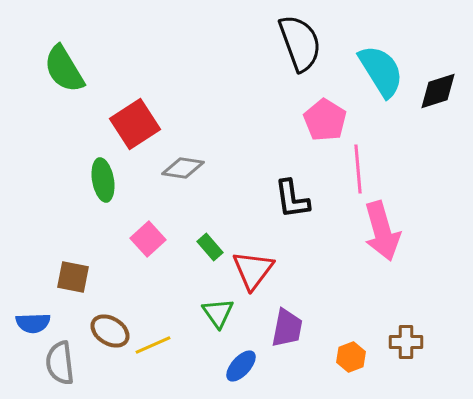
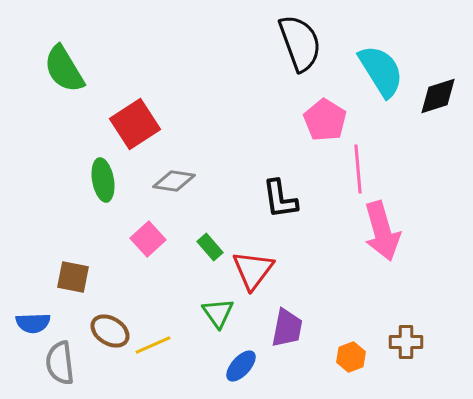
black diamond: moved 5 px down
gray diamond: moved 9 px left, 13 px down
black L-shape: moved 12 px left
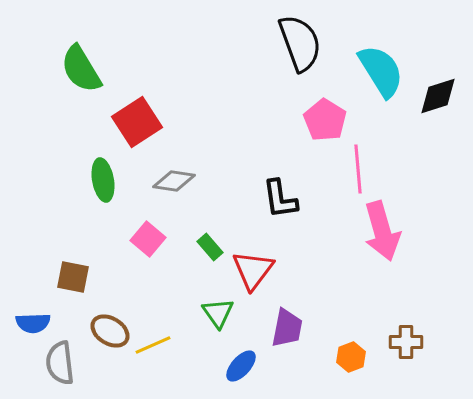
green semicircle: moved 17 px right
red square: moved 2 px right, 2 px up
pink square: rotated 8 degrees counterclockwise
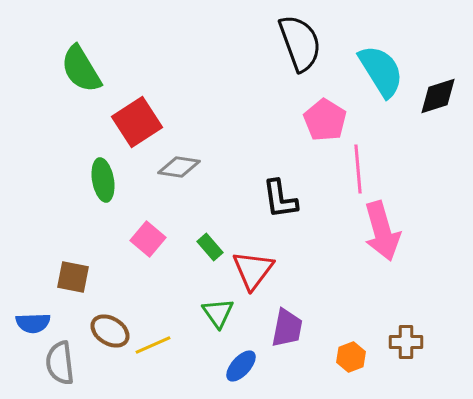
gray diamond: moved 5 px right, 14 px up
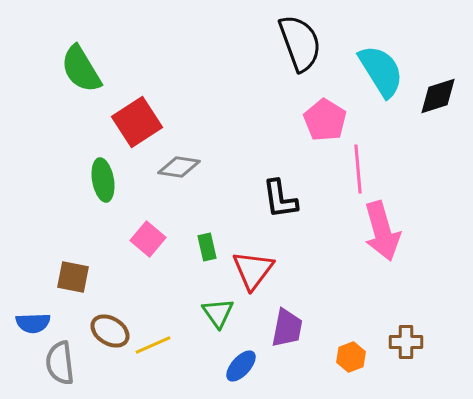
green rectangle: moved 3 px left; rotated 28 degrees clockwise
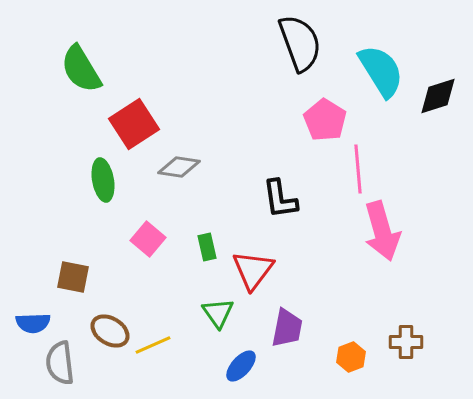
red square: moved 3 px left, 2 px down
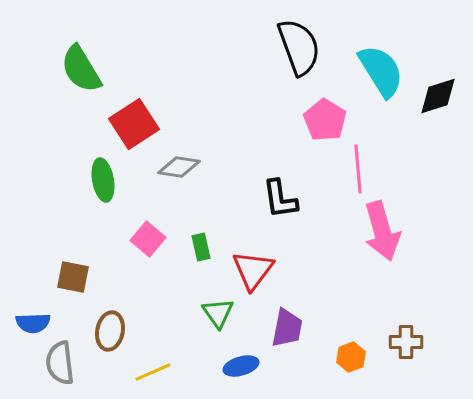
black semicircle: moved 1 px left, 4 px down
green rectangle: moved 6 px left
brown ellipse: rotated 69 degrees clockwise
yellow line: moved 27 px down
blue ellipse: rotated 32 degrees clockwise
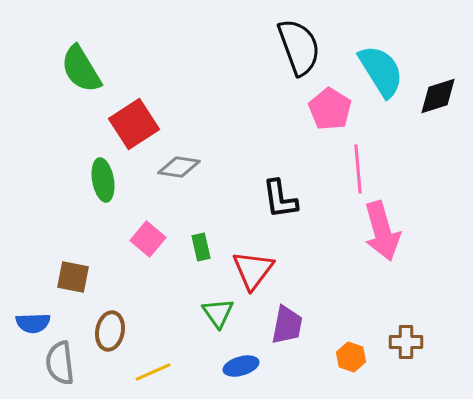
pink pentagon: moved 5 px right, 11 px up
purple trapezoid: moved 3 px up
orange hexagon: rotated 20 degrees counterclockwise
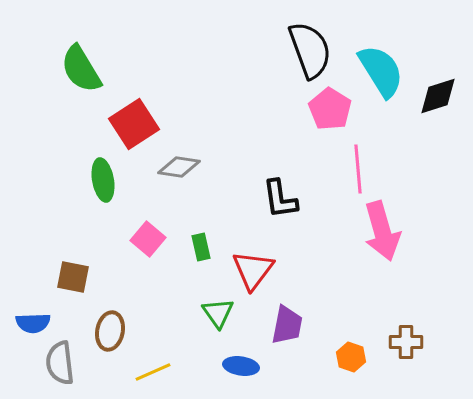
black semicircle: moved 11 px right, 3 px down
blue ellipse: rotated 24 degrees clockwise
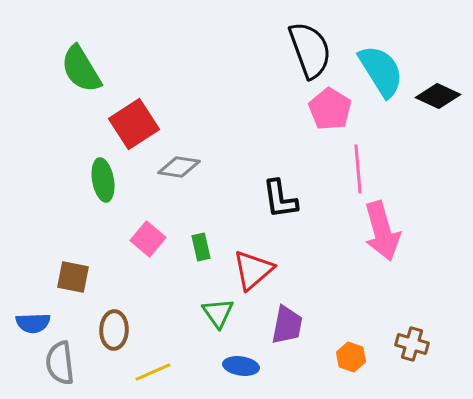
black diamond: rotated 42 degrees clockwise
red triangle: rotated 12 degrees clockwise
brown ellipse: moved 4 px right, 1 px up; rotated 9 degrees counterclockwise
brown cross: moved 6 px right, 2 px down; rotated 16 degrees clockwise
